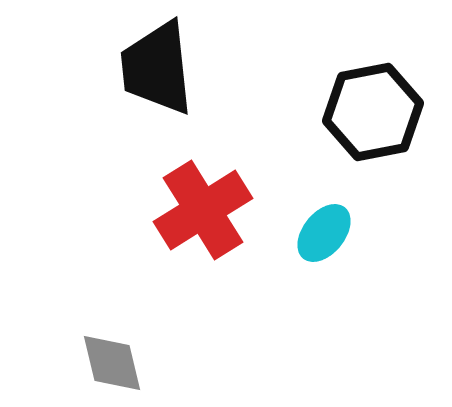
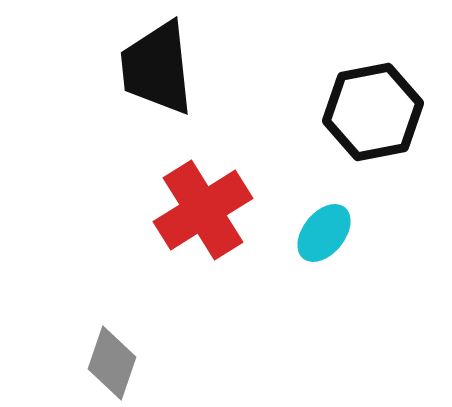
gray diamond: rotated 32 degrees clockwise
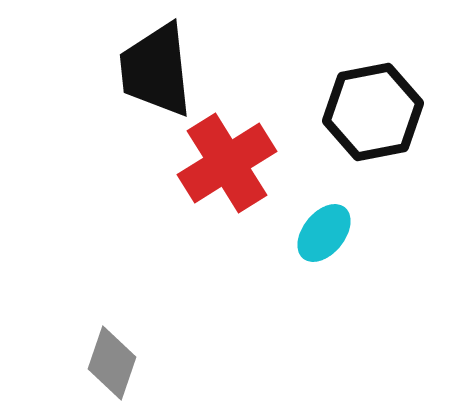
black trapezoid: moved 1 px left, 2 px down
red cross: moved 24 px right, 47 px up
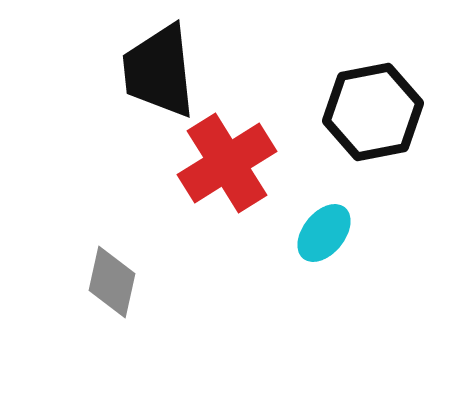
black trapezoid: moved 3 px right, 1 px down
gray diamond: moved 81 px up; rotated 6 degrees counterclockwise
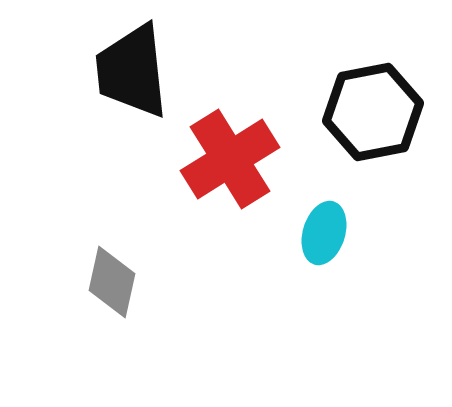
black trapezoid: moved 27 px left
red cross: moved 3 px right, 4 px up
cyan ellipse: rotated 22 degrees counterclockwise
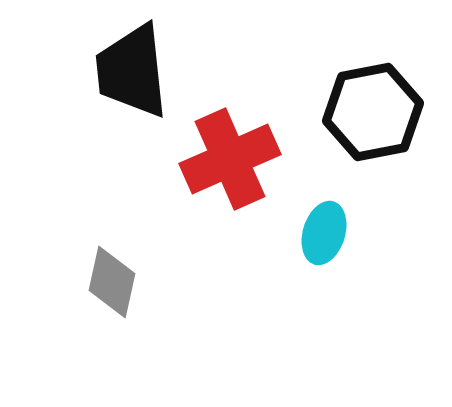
red cross: rotated 8 degrees clockwise
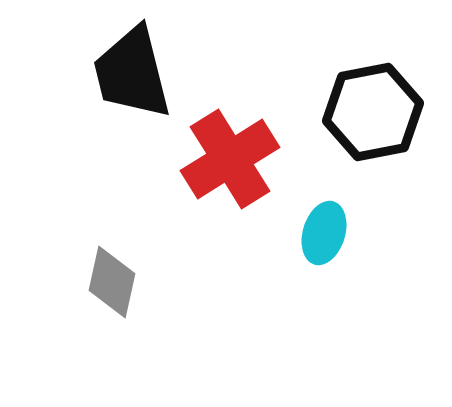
black trapezoid: moved 2 px down; rotated 8 degrees counterclockwise
red cross: rotated 8 degrees counterclockwise
